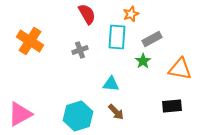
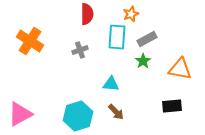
red semicircle: rotated 30 degrees clockwise
gray rectangle: moved 5 px left
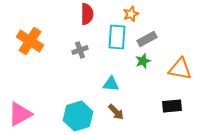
green star: rotated 14 degrees clockwise
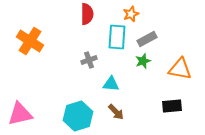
gray cross: moved 9 px right, 10 px down
pink triangle: rotated 16 degrees clockwise
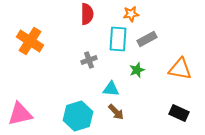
orange star: rotated 14 degrees clockwise
cyan rectangle: moved 1 px right, 2 px down
green star: moved 6 px left, 9 px down
cyan triangle: moved 5 px down
black rectangle: moved 7 px right, 7 px down; rotated 30 degrees clockwise
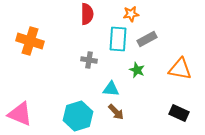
orange cross: rotated 16 degrees counterclockwise
gray cross: rotated 28 degrees clockwise
green star: rotated 28 degrees counterclockwise
pink triangle: rotated 36 degrees clockwise
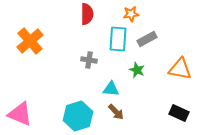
orange cross: rotated 32 degrees clockwise
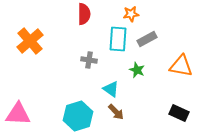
red semicircle: moved 3 px left
orange triangle: moved 1 px right, 3 px up
cyan triangle: rotated 30 degrees clockwise
pink triangle: moved 2 px left; rotated 20 degrees counterclockwise
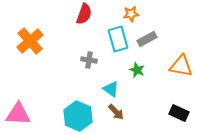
red semicircle: rotated 20 degrees clockwise
cyan rectangle: rotated 20 degrees counterclockwise
cyan hexagon: rotated 20 degrees counterclockwise
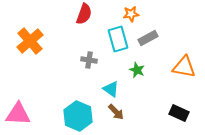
gray rectangle: moved 1 px right, 1 px up
orange triangle: moved 3 px right, 1 px down
